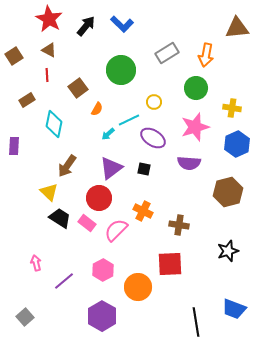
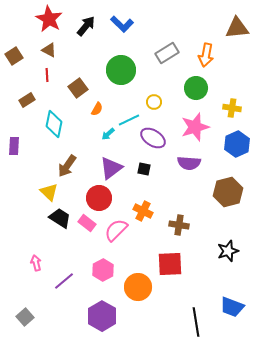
blue trapezoid at (234, 309): moved 2 px left, 2 px up
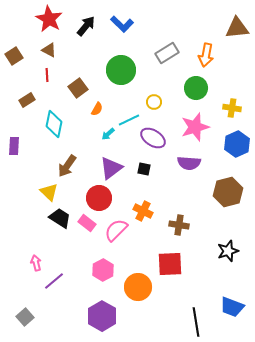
purple line at (64, 281): moved 10 px left
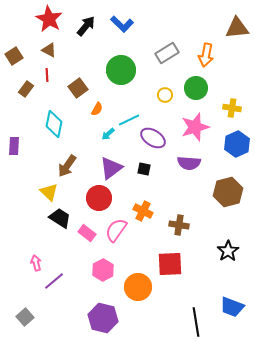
brown rectangle at (27, 100): moved 1 px left, 11 px up; rotated 21 degrees counterclockwise
yellow circle at (154, 102): moved 11 px right, 7 px up
pink rectangle at (87, 223): moved 10 px down
pink semicircle at (116, 230): rotated 10 degrees counterclockwise
black star at (228, 251): rotated 15 degrees counterclockwise
purple hexagon at (102, 316): moved 1 px right, 2 px down; rotated 16 degrees counterclockwise
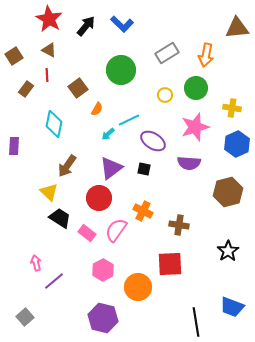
purple ellipse at (153, 138): moved 3 px down
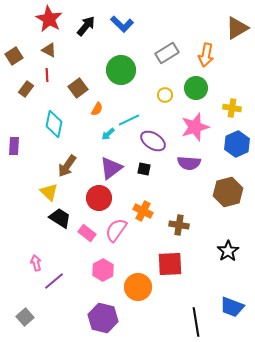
brown triangle at (237, 28): rotated 25 degrees counterclockwise
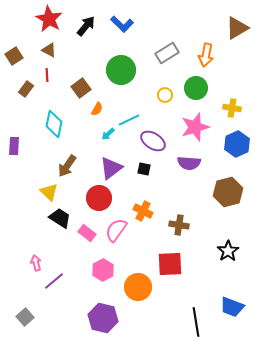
brown square at (78, 88): moved 3 px right
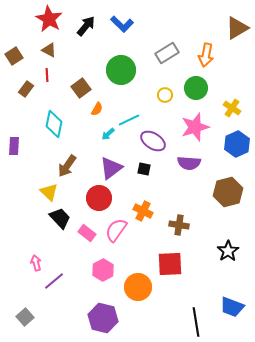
yellow cross at (232, 108): rotated 24 degrees clockwise
black trapezoid at (60, 218): rotated 15 degrees clockwise
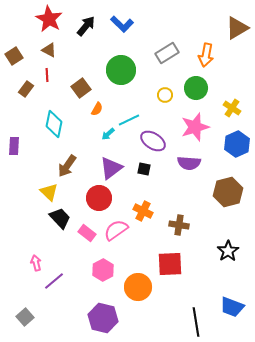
pink semicircle at (116, 230): rotated 20 degrees clockwise
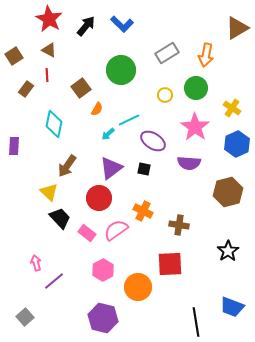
pink star at (195, 127): rotated 20 degrees counterclockwise
